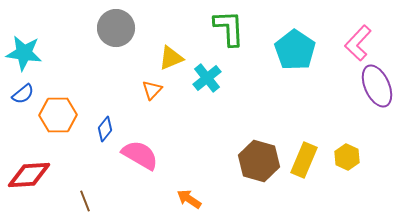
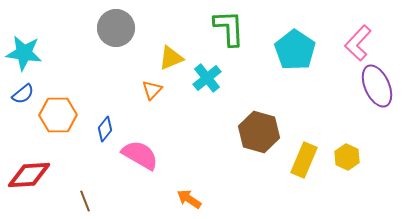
brown hexagon: moved 29 px up
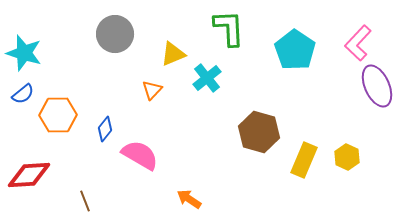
gray circle: moved 1 px left, 6 px down
cyan star: rotated 9 degrees clockwise
yellow triangle: moved 2 px right, 4 px up
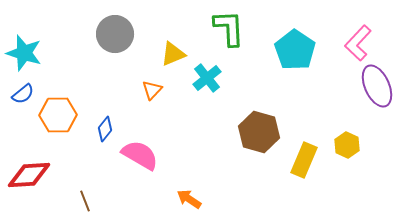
yellow hexagon: moved 12 px up
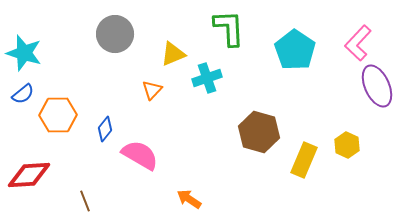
cyan cross: rotated 20 degrees clockwise
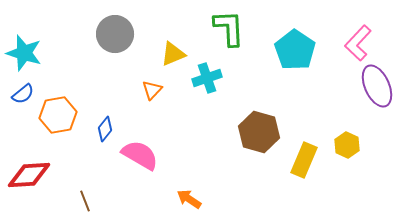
orange hexagon: rotated 9 degrees counterclockwise
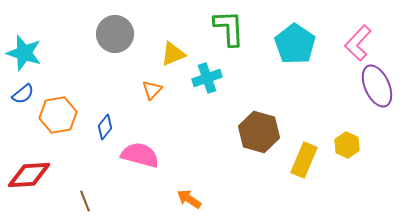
cyan pentagon: moved 6 px up
blue diamond: moved 2 px up
pink semicircle: rotated 15 degrees counterclockwise
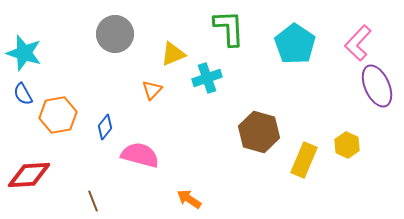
blue semicircle: rotated 100 degrees clockwise
brown line: moved 8 px right
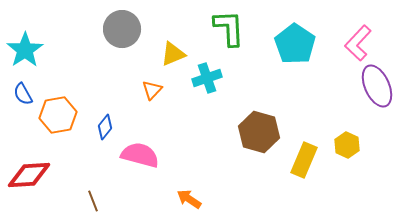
gray circle: moved 7 px right, 5 px up
cyan star: moved 1 px right, 3 px up; rotated 21 degrees clockwise
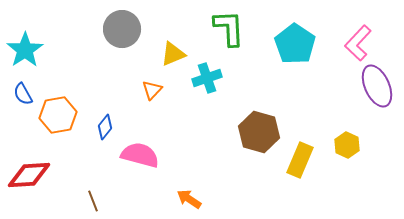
yellow rectangle: moved 4 px left
